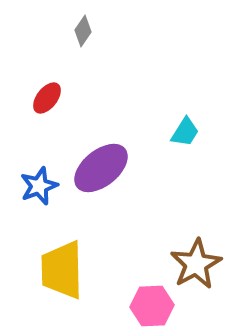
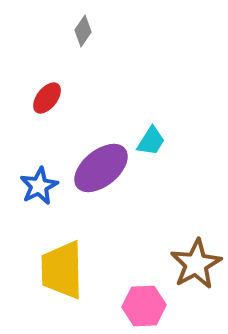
cyan trapezoid: moved 34 px left, 9 px down
blue star: rotated 6 degrees counterclockwise
pink hexagon: moved 8 px left
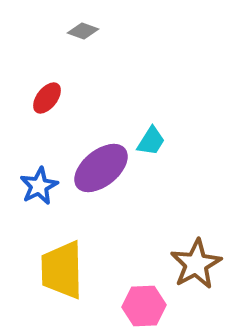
gray diamond: rotated 76 degrees clockwise
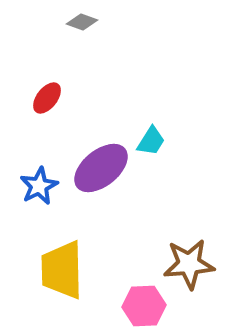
gray diamond: moved 1 px left, 9 px up
brown star: moved 7 px left; rotated 24 degrees clockwise
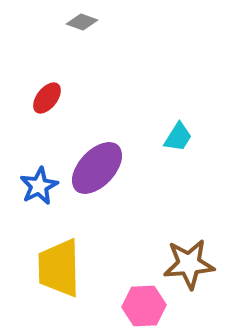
cyan trapezoid: moved 27 px right, 4 px up
purple ellipse: moved 4 px left; rotated 8 degrees counterclockwise
yellow trapezoid: moved 3 px left, 2 px up
